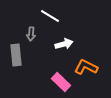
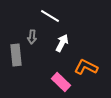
gray arrow: moved 1 px right, 3 px down
white arrow: moved 2 px left, 1 px up; rotated 48 degrees counterclockwise
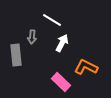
white line: moved 2 px right, 4 px down
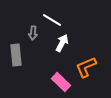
gray arrow: moved 1 px right, 4 px up
orange L-shape: rotated 50 degrees counterclockwise
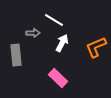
white line: moved 2 px right
gray arrow: rotated 96 degrees counterclockwise
orange L-shape: moved 10 px right, 20 px up
pink rectangle: moved 3 px left, 4 px up
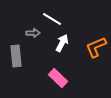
white line: moved 2 px left, 1 px up
gray rectangle: moved 1 px down
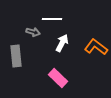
white line: rotated 30 degrees counterclockwise
gray arrow: moved 1 px up; rotated 16 degrees clockwise
orange L-shape: rotated 60 degrees clockwise
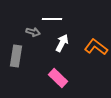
gray rectangle: rotated 15 degrees clockwise
